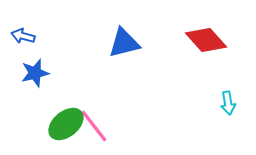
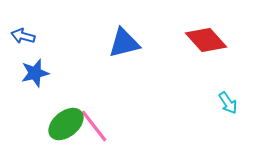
cyan arrow: rotated 25 degrees counterclockwise
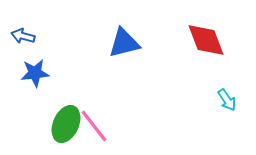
red diamond: rotated 21 degrees clockwise
blue star: rotated 8 degrees clockwise
cyan arrow: moved 1 px left, 3 px up
green ellipse: rotated 27 degrees counterclockwise
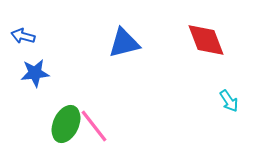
cyan arrow: moved 2 px right, 1 px down
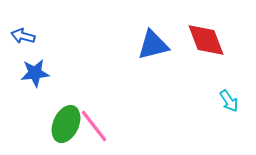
blue triangle: moved 29 px right, 2 px down
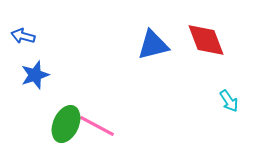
blue star: moved 2 px down; rotated 12 degrees counterclockwise
pink line: moved 3 px right; rotated 24 degrees counterclockwise
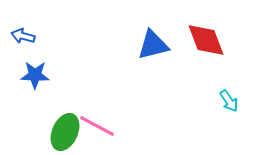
blue star: rotated 20 degrees clockwise
green ellipse: moved 1 px left, 8 px down
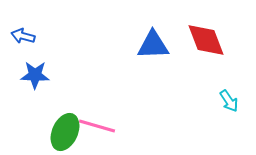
blue triangle: rotated 12 degrees clockwise
pink line: rotated 12 degrees counterclockwise
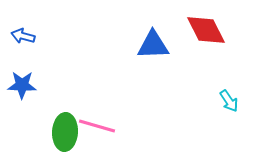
red diamond: moved 10 px up; rotated 6 degrees counterclockwise
blue star: moved 13 px left, 10 px down
green ellipse: rotated 21 degrees counterclockwise
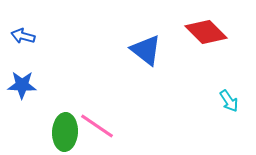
red diamond: moved 2 px down; rotated 18 degrees counterclockwise
blue triangle: moved 7 px left, 5 px down; rotated 40 degrees clockwise
pink line: rotated 18 degrees clockwise
